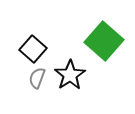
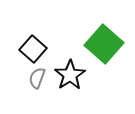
green square: moved 3 px down
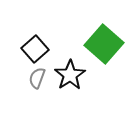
black square: moved 2 px right; rotated 8 degrees clockwise
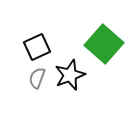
black square: moved 2 px right, 2 px up; rotated 16 degrees clockwise
black star: rotated 12 degrees clockwise
